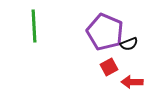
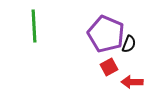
purple pentagon: moved 1 px right, 2 px down
black semicircle: rotated 48 degrees counterclockwise
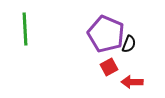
green line: moved 9 px left, 3 px down
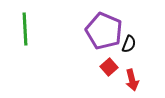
purple pentagon: moved 2 px left, 3 px up
red square: rotated 12 degrees counterclockwise
red arrow: moved 2 px up; rotated 105 degrees counterclockwise
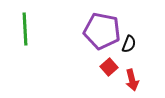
purple pentagon: moved 2 px left; rotated 12 degrees counterclockwise
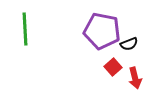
black semicircle: rotated 48 degrees clockwise
red square: moved 4 px right
red arrow: moved 3 px right, 2 px up
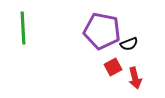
green line: moved 2 px left, 1 px up
red square: rotated 12 degrees clockwise
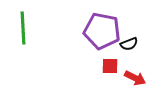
red square: moved 3 px left, 1 px up; rotated 30 degrees clockwise
red arrow: rotated 50 degrees counterclockwise
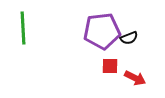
purple pentagon: rotated 18 degrees counterclockwise
black semicircle: moved 6 px up
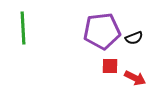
black semicircle: moved 5 px right
